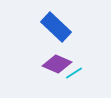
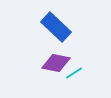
purple diamond: moved 1 px left, 1 px up; rotated 12 degrees counterclockwise
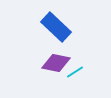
cyan line: moved 1 px right, 1 px up
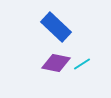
cyan line: moved 7 px right, 8 px up
